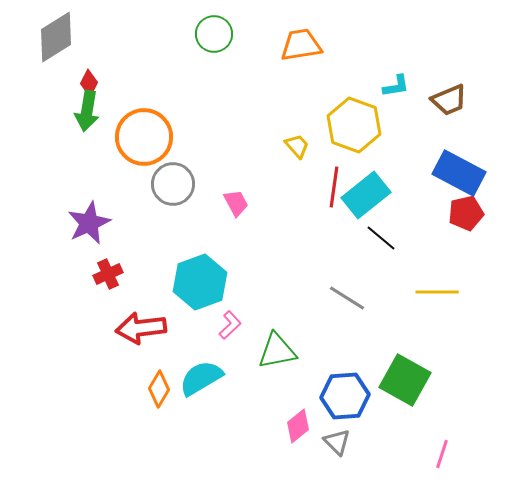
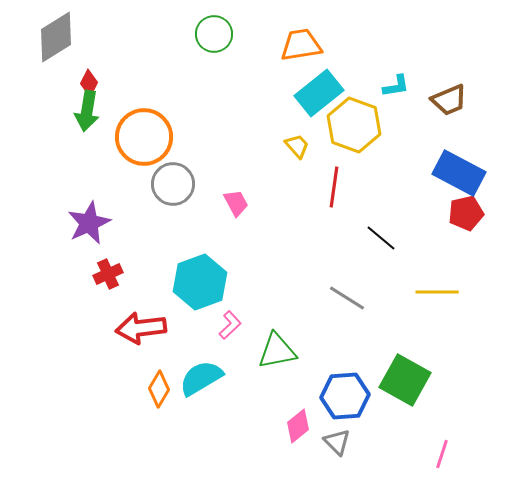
cyan rectangle: moved 47 px left, 102 px up
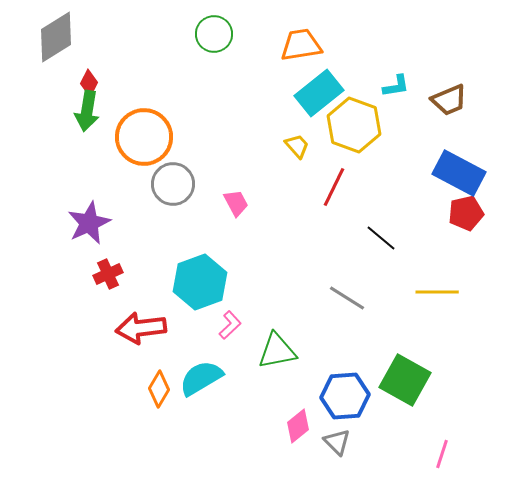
red line: rotated 18 degrees clockwise
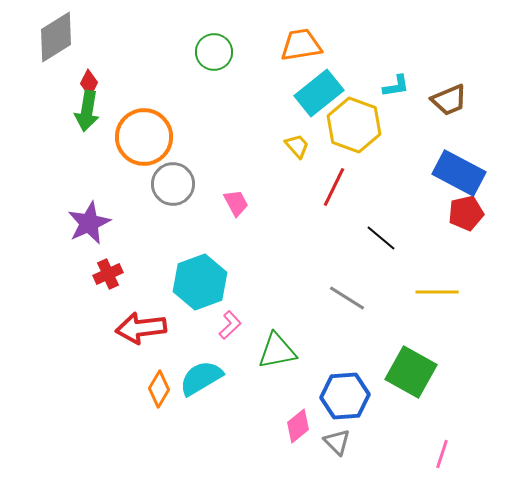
green circle: moved 18 px down
green square: moved 6 px right, 8 px up
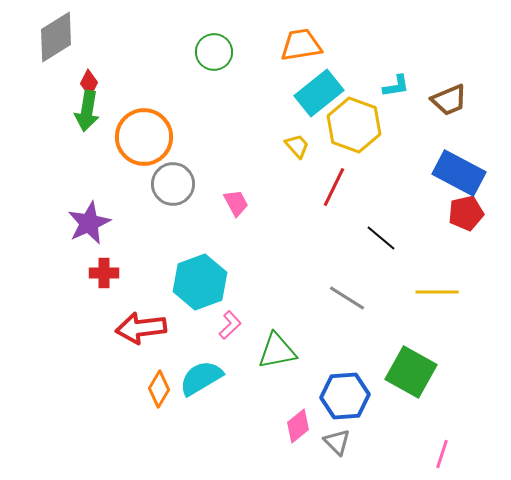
red cross: moved 4 px left, 1 px up; rotated 24 degrees clockwise
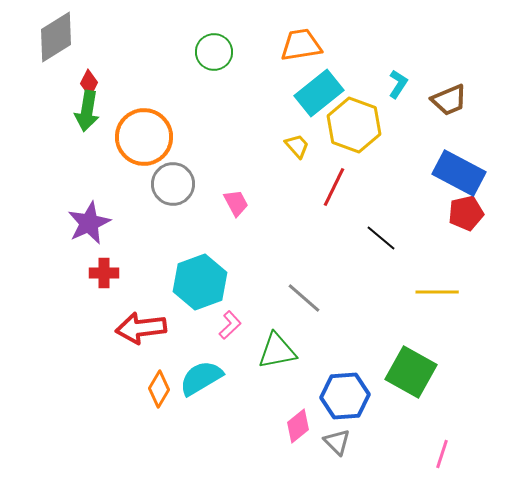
cyan L-shape: moved 2 px right, 2 px up; rotated 48 degrees counterclockwise
gray line: moved 43 px left; rotated 9 degrees clockwise
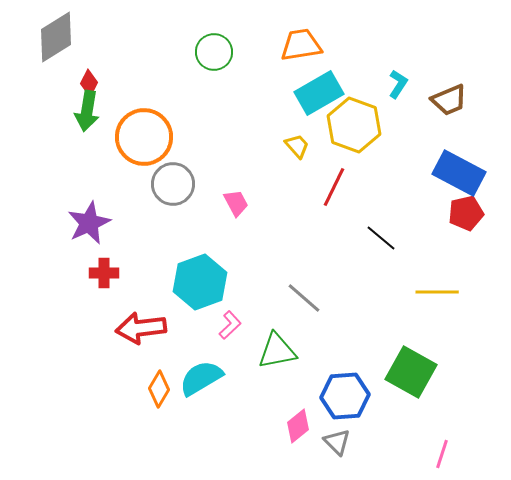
cyan rectangle: rotated 9 degrees clockwise
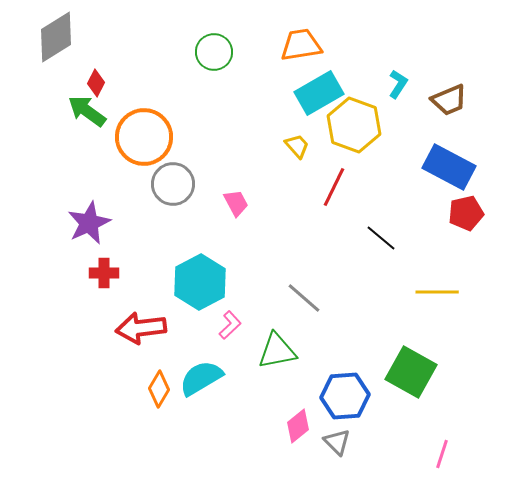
red diamond: moved 7 px right
green arrow: rotated 117 degrees clockwise
blue rectangle: moved 10 px left, 6 px up
cyan hexagon: rotated 8 degrees counterclockwise
